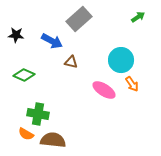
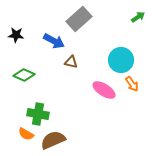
blue arrow: moved 2 px right
brown semicircle: rotated 30 degrees counterclockwise
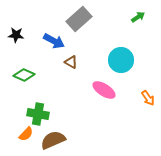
brown triangle: rotated 16 degrees clockwise
orange arrow: moved 16 px right, 14 px down
orange semicircle: rotated 77 degrees counterclockwise
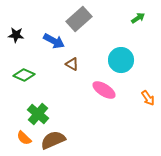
green arrow: moved 1 px down
brown triangle: moved 1 px right, 2 px down
green cross: rotated 30 degrees clockwise
orange semicircle: moved 2 px left, 4 px down; rotated 91 degrees clockwise
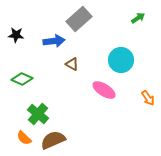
blue arrow: rotated 35 degrees counterclockwise
green diamond: moved 2 px left, 4 px down
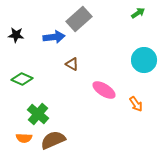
green arrow: moved 5 px up
blue arrow: moved 4 px up
cyan circle: moved 23 px right
orange arrow: moved 12 px left, 6 px down
orange semicircle: rotated 42 degrees counterclockwise
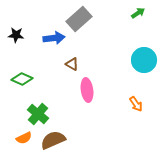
blue arrow: moved 1 px down
pink ellipse: moved 17 px left; rotated 50 degrees clockwise
orange semicircle: rotated 28 degrees counterclockwise
